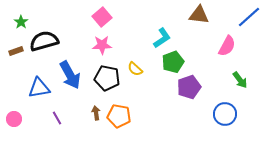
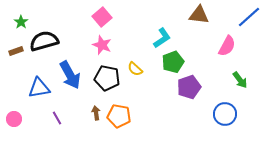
pink star: rotated 24 degrees clockwise
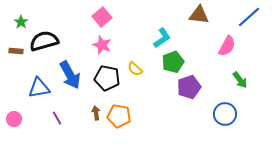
brown rectangle: rotated 24 degrees clockwise
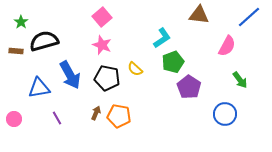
purple pentagon: rotated 20 degrees counterclockwise
brown arrow: rotated 32 degrees clockwise
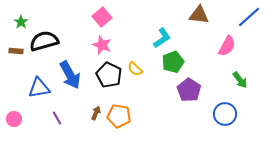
black pentagon: moved 2 px right, 3 px up; rotated 15 degrees clockwise
purple pentagon: moved 3 px down
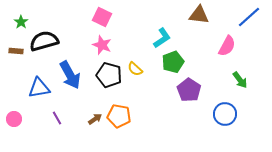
pink square: rotated 24 degrees counterclockwise
black pentagon: rotated 10 degrees counterclockwise
brown arrow: moved 1 px left, 6 px down; rotated 32 degrees clockwise
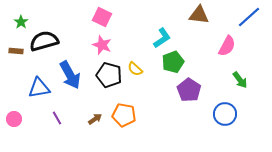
orange pentagon: moved 5 px right, 1 px up
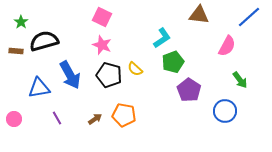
blue circle: moved 3 px up
